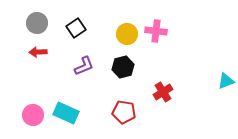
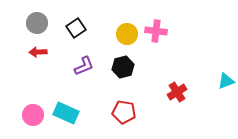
red cross: moved 14 px right
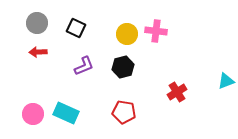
black square: rotated 30 degrees counterclockwise
pink circle: moved 1 px up
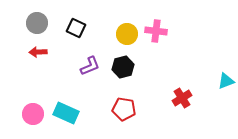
purple L-shape: moved 6 px right
red cross: moved 5 px right, 6 px down
red pentagon: moved 3 px up
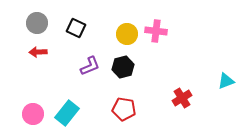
cyan rectangle: moved 1 px right; rotated 75 degrees counterclockwise
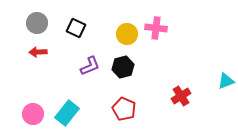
pink cross: moved 3 px up
red cross: moved 1 px left, 2 px up
red pentagon: rotated 15 degrees clockwise
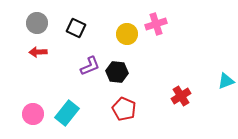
pink cross: moved 4 px up; rotated 25 degrees counterclockwise
black hexagon: moved 6 px left, 5 px down; rotated 20 degrees clockwise
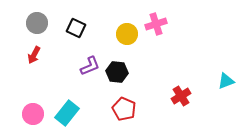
red arrow: moved 4 px left, 3 px down; rotated 60 degrees counterclockwise
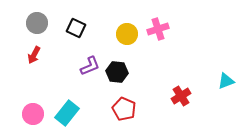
pink cross: moved 2 px right, 5 px down
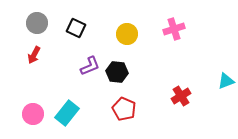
pink cross: moved 16 px right
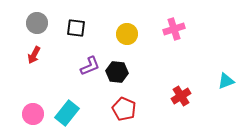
black square: rotated 18 degrees counterclockwise
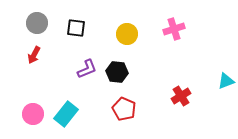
purple L-shape: moved 3 px left, 3 px down
cyan rectangle: moved 1 px left, 1 px down
